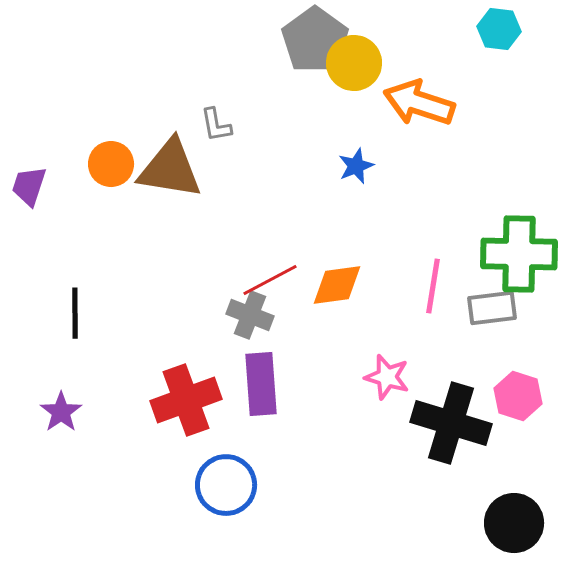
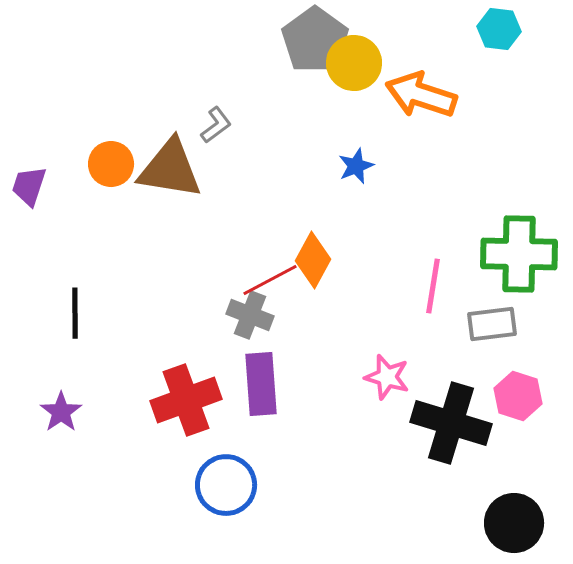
orange arrow: moved 2 px right, 8 px up
gray L-shape: rotated 117 degrees counterclockwise
orange diamond: moved 24 px left, 25 px up; rotated 54 degrees counterclockwise
gray rectangle: moved 16 px down
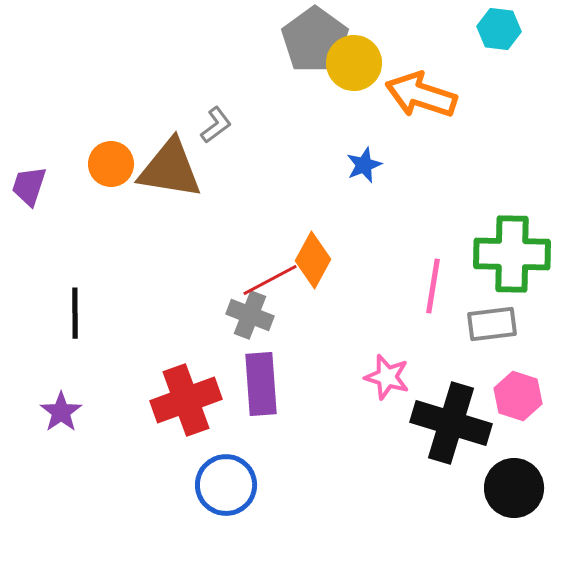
blue star: moved 8 px right, 1 px up
green cross: moved 7 px left
black circle: moved 35 px up
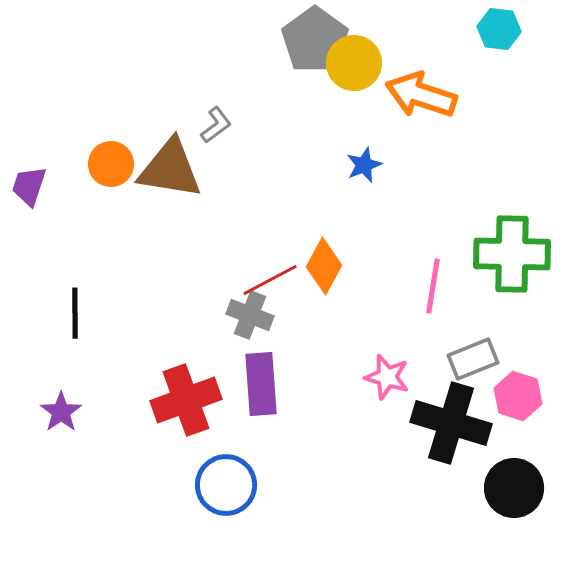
orange diamond: moved 11 px right, 6 px down
gray rectangle: moved 19 px left, 35 px down; rotated 15 degrees counterclockwise
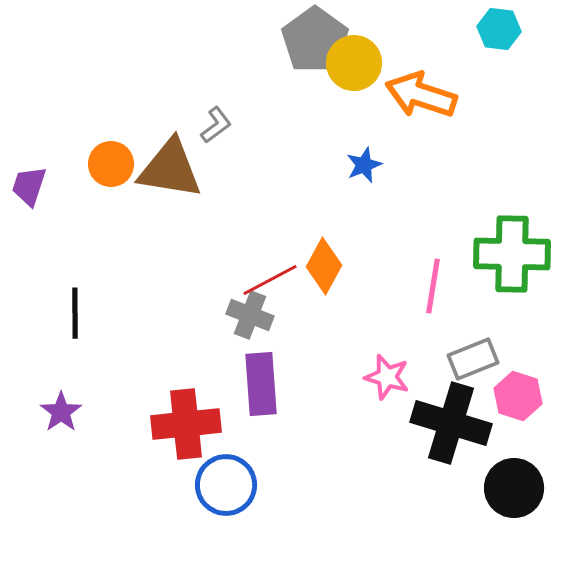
red cross: moved 24 px down; rotated 14 degrees clockwise
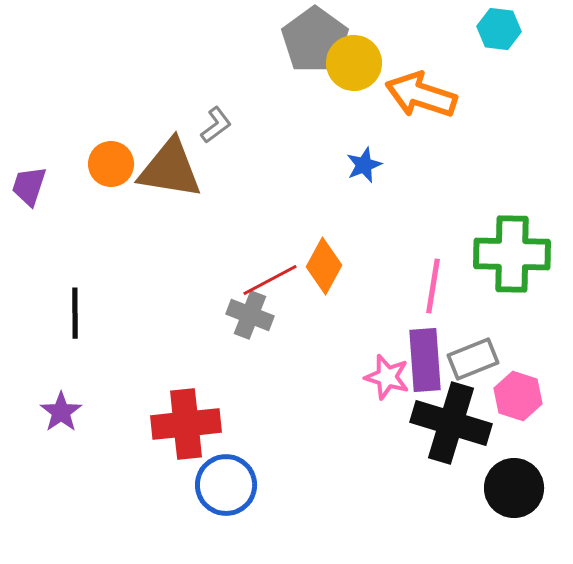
purple rectangle: moved 164 px right, 24 px up
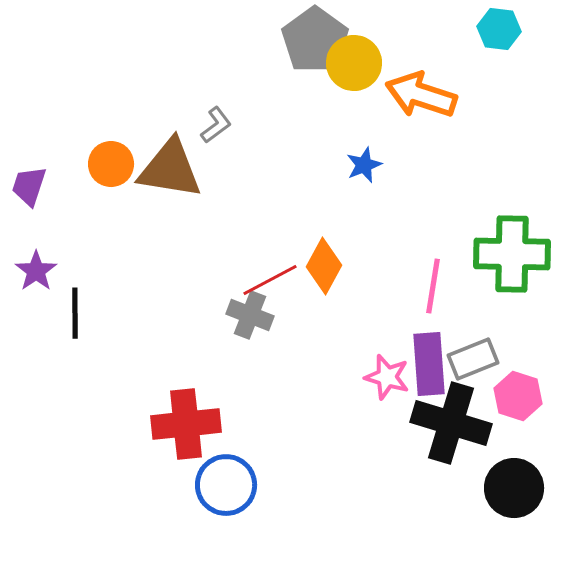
purple rectangle: moved 4 px right, 4 px down
purple star: moved 25 px left, 141 px up
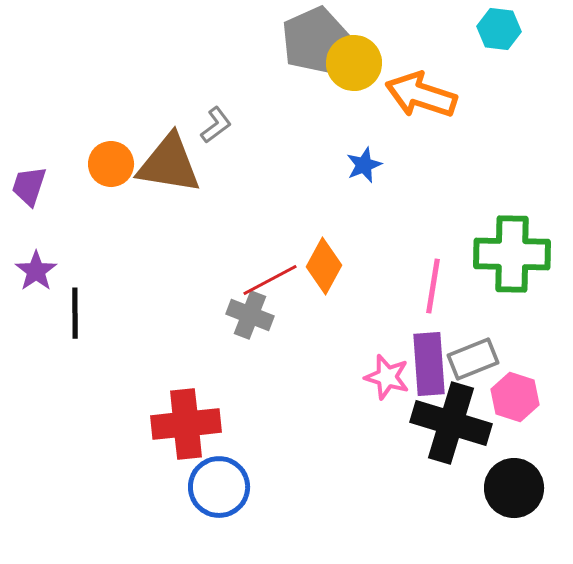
gray pentagon: rotated 12 degrees clockwise
brown triangle: moved 1 px left, 5 px up
pink hexagon: moved 3 px left, 1 px down
blue circle: moved 7 px left, 2 px down
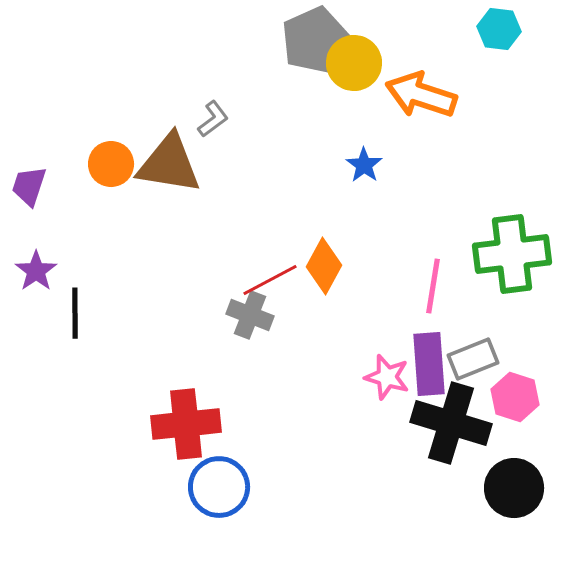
gray L-shape: moved 3 px left, 6 px up
blue star: rotated 15 degrees counterclockwise
green cross: rotated 8 degrees counterclockwise
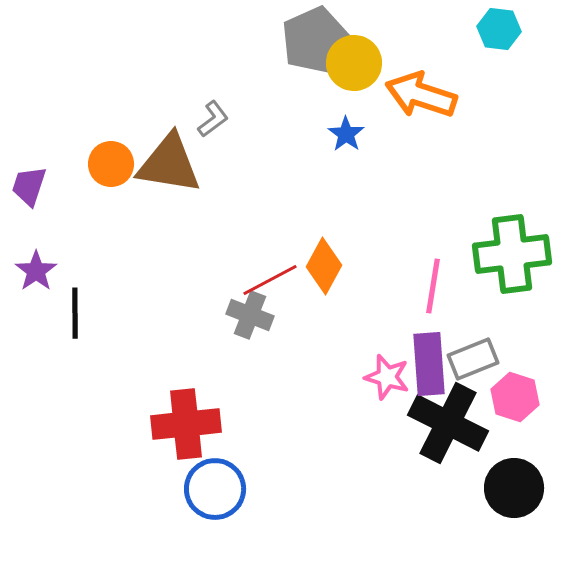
blue star: moved 18 px left, 31 px up
black cross: moved 3 px left; rotated 10 degrees clockwise
blue circle: moved 4 px left, 2 px down
